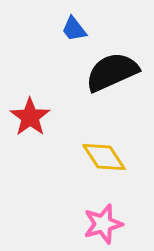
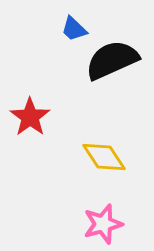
blue trapezoid: rotated 8 degrees counterclockwise
black semicircle: moved 12 px up
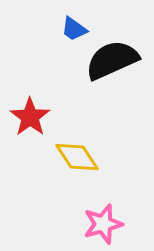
blue trapezoid: rotated 8 degrees counterclockwise
yellow diamond: moved 27 px left
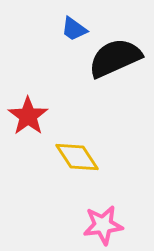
black semicircle: moved 3 px right, 2 px up
red star: moved 2 px left, 1 px up
pink star: moved 1 px down; rotated 9 degrees clockwise
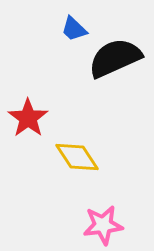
blue trapezoid: rotated 8 degrees clockwise
red star: moved 2 px down
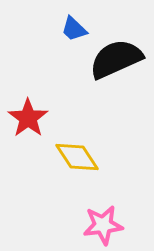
black semicircle: moved 1 px right, 1 px down
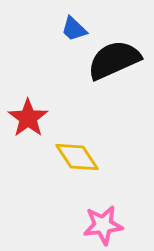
black semicircle: moved 2 px left, 1 px down
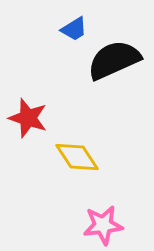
blue trapezoid: rotated 76 degrees counterclockwise
red star: rotated 18 degrees counterclockwise
